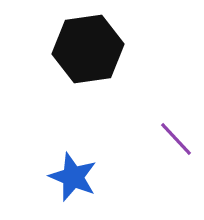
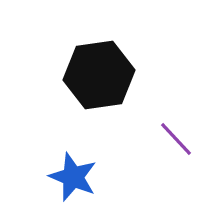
black hexagon: moved 11 px right, 26 px down
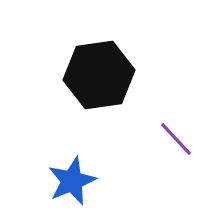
blue star: moved 1 px left, 4 px down; rotated 27 degrees clockwise
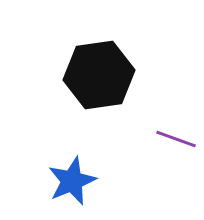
purple line: rotated 27 degrees counterclockwise
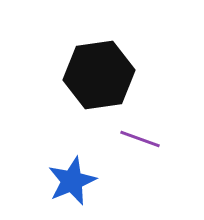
purple line: moved 36 px left
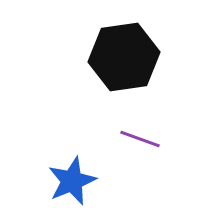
black hexagon: moved 25 px right, 18 px up
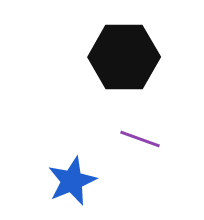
black hexagon: rotated 8 degrees clockwise
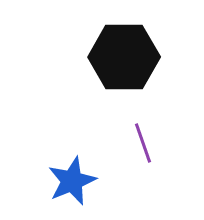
purple line: moved 3 px right, 4 px down; rotated 51 degrees clockwise
